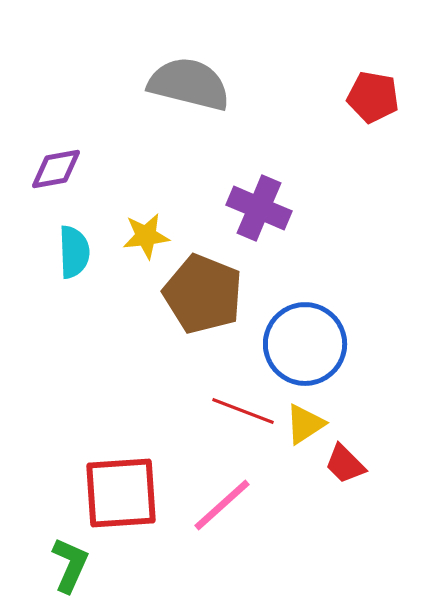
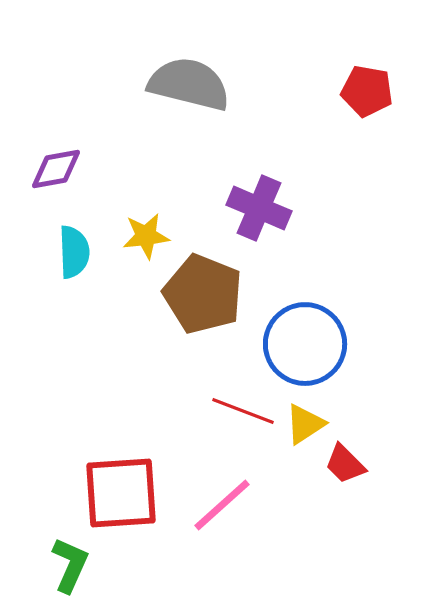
red pentagon: moved 6 px left, 6 px up
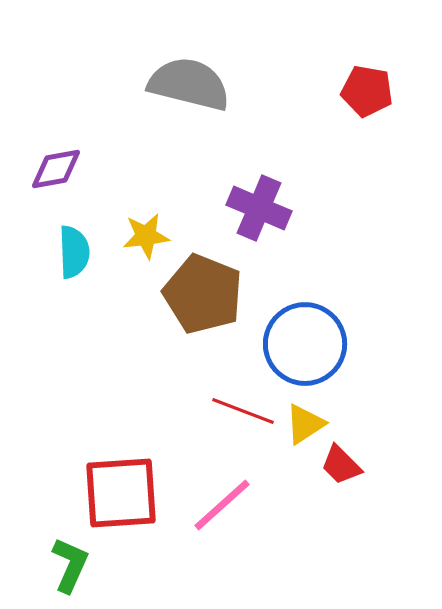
red trapezoid: moved 4 px left, 1 px down
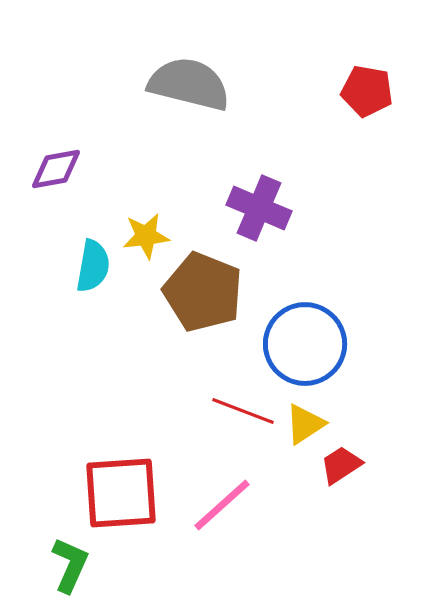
cyan semicircle: moved 19 px right, 14 px down; rotated 12 degrees clockwise
brown pentagon: moved 2 px up
red trapezoid: rotated 102 degrees clockwise
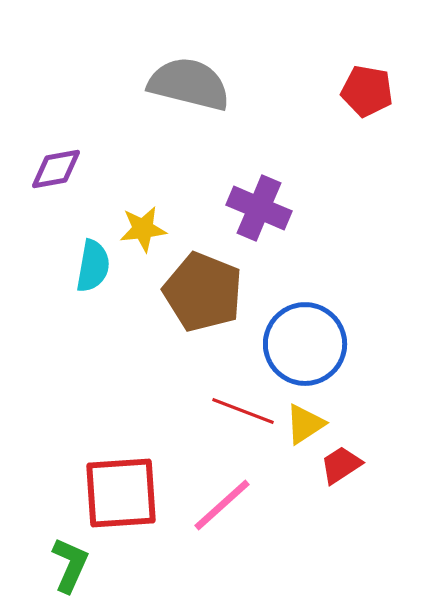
yellow star: moved 3 px left, 7 px up
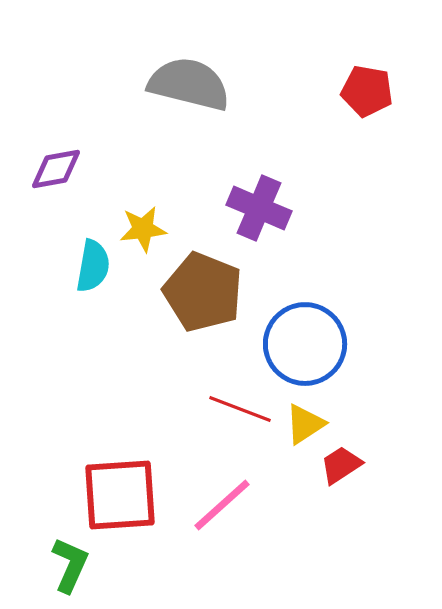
red line: moved 3 px left, 2 px up
red square: moved 1 px left, 2 px down
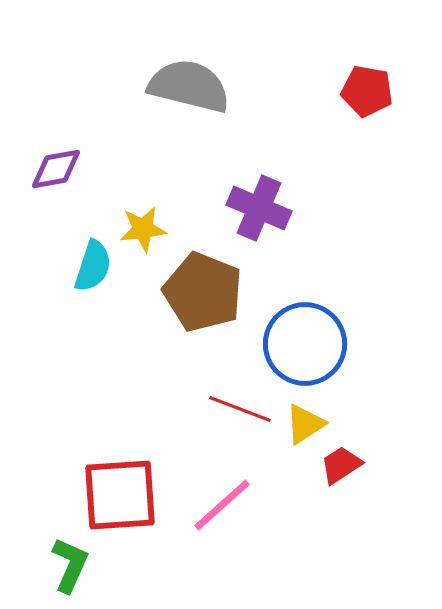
gray semicircle: moved 2 px down
cyan semicircle: rotated 8 degrees clockwise
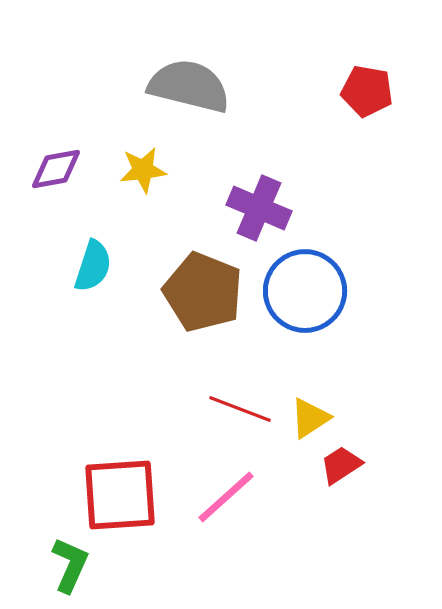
yellow star: moved 59 px up
blue circle: moved 53 px up
yellow triangle: moved 5 px right, 6 px up
pink line: moved 4 px right, 8 px up
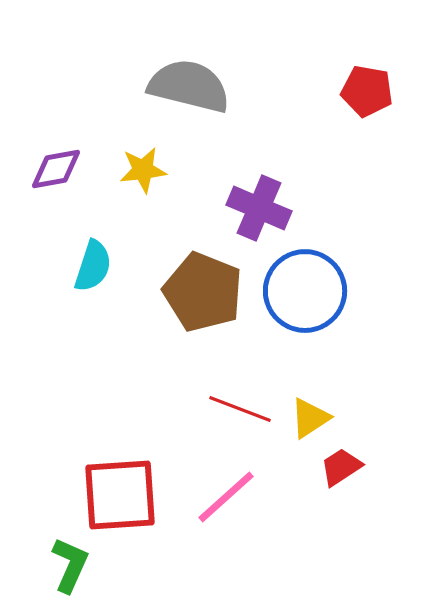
red trapezoid: moved 2 px down
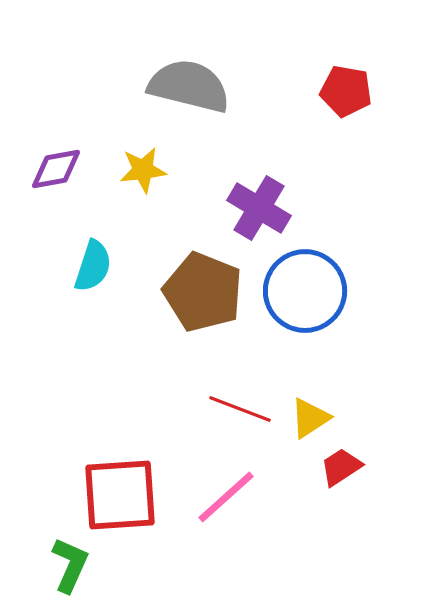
red pentagon: moved 21 px left
purple cross: rotated 8 degrees clockwise
